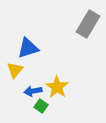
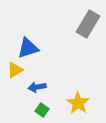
yellow triangle: rotated 18 degrees clockwise
yellow star: moved 21 px right, 16 px down
blue arrow: moved 4 px right, 4 px up
green square: moved 1 px right, 4 px down
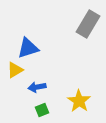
yellow star: moved 1 px right, 2 px up
green square: rotated 32 degrees clockwise
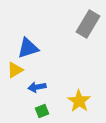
green square: moved 1 px down
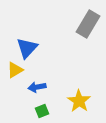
blue triangle: moved 1 px left; rotated 30 degrees counterclockwise
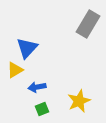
yellow star: rotated 15 degrees clockwise
green square: moved 2 px up
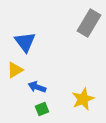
gray rectangle: moved 1 px right, 1 px up
blue triangle: moved 2 px left, 6 px up; rotated 20 degrees counterclockwise
blue arrow: rotated 30 degrees clockwise
yellow star: moved 4 px right, 2 px up
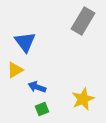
gray rectangle: moved 6 px left, 2 px up
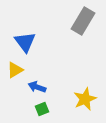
yellow star: moved 2 px right
